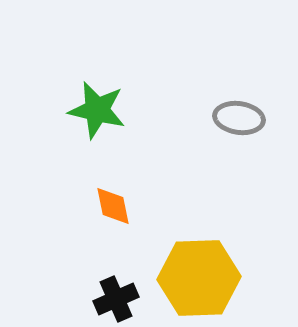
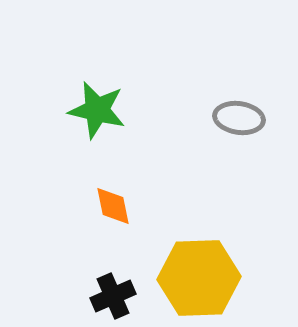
black cross: moved 3 px left, 3 px up
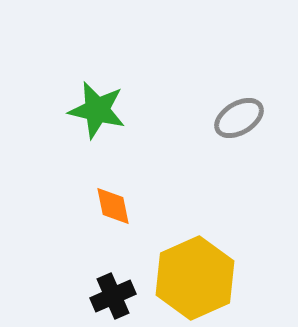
gray ellipse: rotated 39 degrees counterclockwise
yellow hexagon: moved 4 px left; rotated 22 degrees counterclockwise
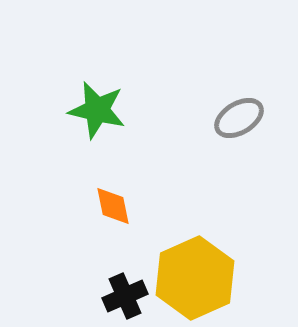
black cross: moved 12 px right
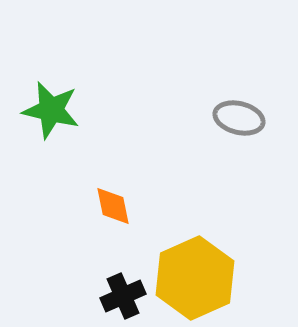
green star: moved 46 px left
gray ellipse: rotated 45 degrees clockwise
black cross: moved 2 px left
